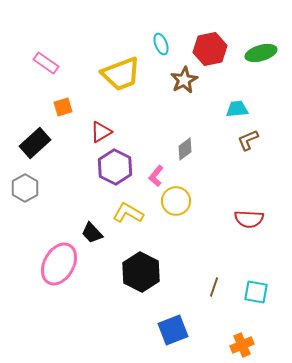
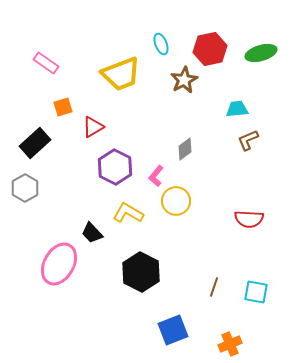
red triangle: moved 8 px left, 5 px up
orange cross: moved 12 px left, 1 px up
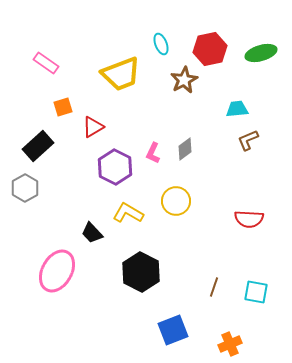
black rectangle: moved 3 px right, 3 px down
pink L-shape: moved 3 px left, 23 px up; rotated 15 degrees counterclockwise
pink ellipse: moved 2 px left, 7 px down
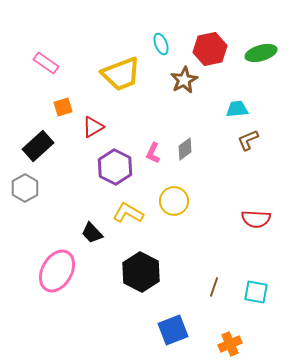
yellow circle: moved 2 px left
red semicircle: moved 7 px right
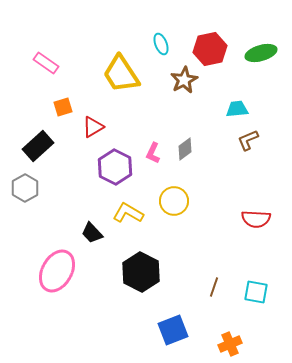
yellow trapezoid: rotated 78 degrees clockwise
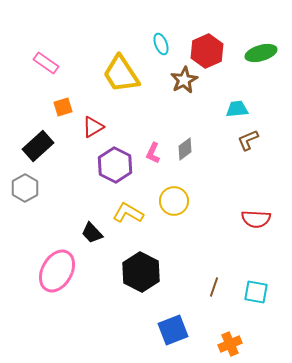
red hexagon: moved 3 px left, 2 px down; rotated 12 degrees counterclockwise
purple hexagon: moved 2 px up
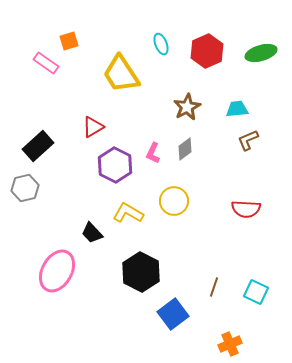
brown star: moved 3 px right, 27 px down
orange square: moved 6 px right, 66 px up
gray hexagon: rotated 16 degrees clockwise
red semicircle: moved 10 px left, 10 px up
cyan square: rotated 15 degrees clockwise
blue square: moved 16 px up; rotated 16 degrees counterclockwise
